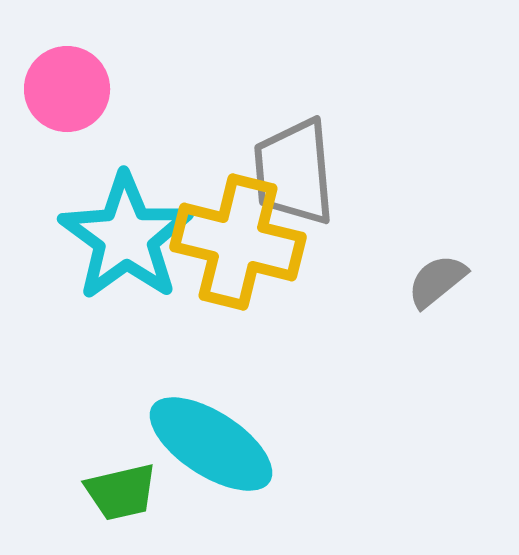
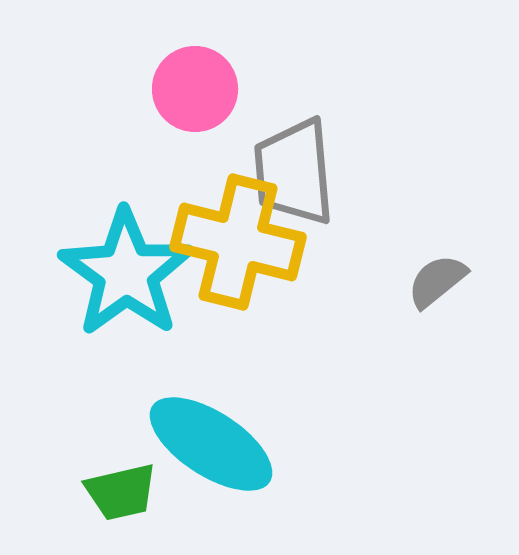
pink circle: moved 128 px right
cyan star: moved 36 px down
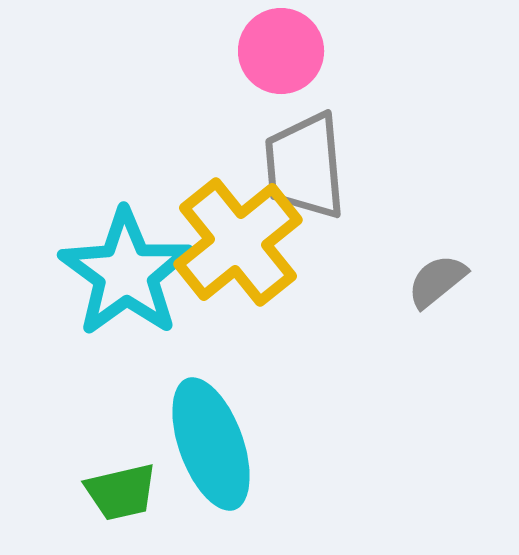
pink circle: moved 86 px right, 38 px up
gray trapezoid: moved 11 px right, 6 px up
yellow cross: rotated 37 degrees clockwise
cyan ellipse: rotated 37 degrees clockwise
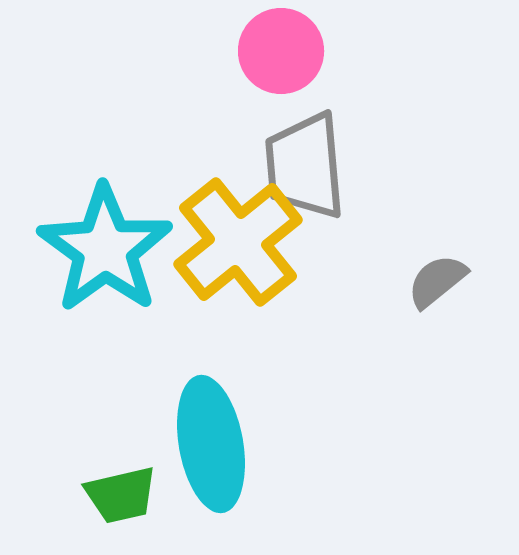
cyan star: moved 21 px left, 24 px up
cyan ellipse: rotated 10 degrees clockwise
green trapezoid: moved 3 px down
